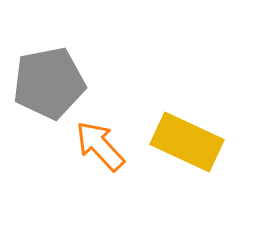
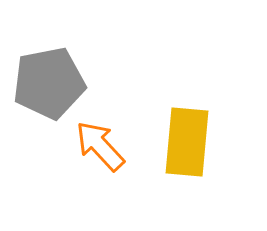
yellow rectangle: rotated 70 degrees clockwise
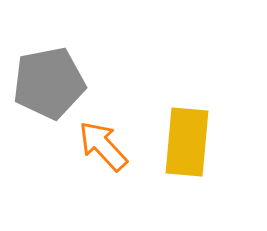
orange arrow: moved 3 px right
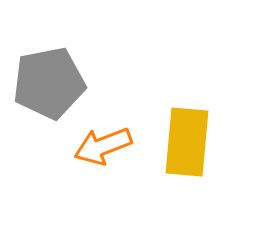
orange arrow: rotated 68 degrees counterclockwise
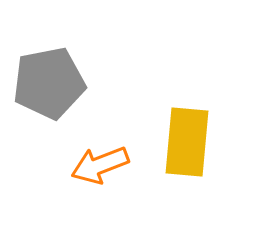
orange arrow: moved 3 px left, 19 px down
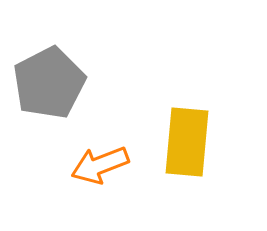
gray pentagon: rotated 16 degrees counterclockwise
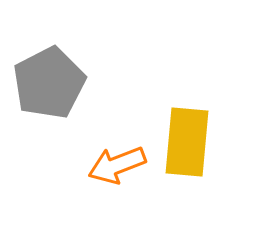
orange arrow: moved 17 px right
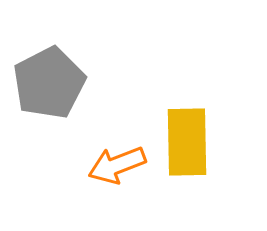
yellow rectangle: rotated 6 degrees counterclockwise
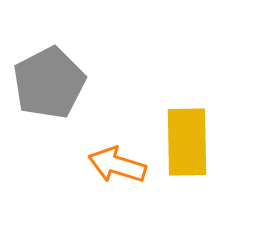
orange arrow: rotated 38 degrees clockwise
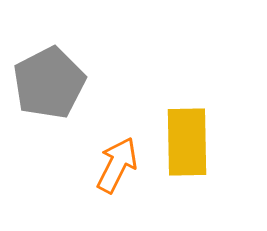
orange arrow: rotated 100 degrees clockwise
